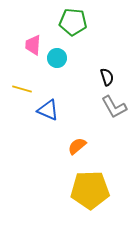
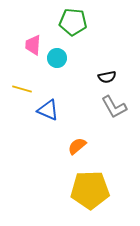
black semicircle: rotated 96 degrees clockwise
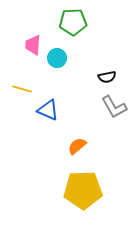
green pentagon: rotated 8 degrees counterclockwise
yellow pentagon: moved 7 px left
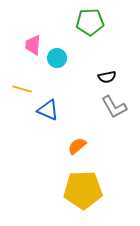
green pentagon: moved 17 px right
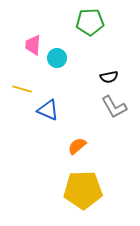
black semicircle: moved 2 px right
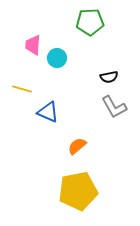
blue triangle: moved 2 px down
yellow pentagon: moved 5 px left, 1 px down; rotated 9 degrees counterclockwise
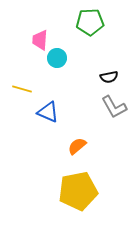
pink trapezoid: moved 7 px right, 5 px up
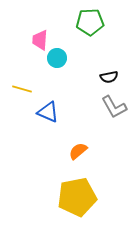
orange semicircle: moved 1 px right, 5 px down
yellow pentagon: moved 1 px left, 6 px down
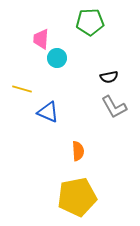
pink trapezoid: moved 1 px right, 1 px up
orange semicircle: rotated 126 degrees clockwise
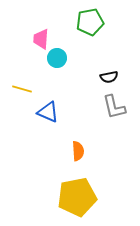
green pentagon: rotated 8 degrees counterclockwise
gray L-shape: rotated 16 degrees clockwise
